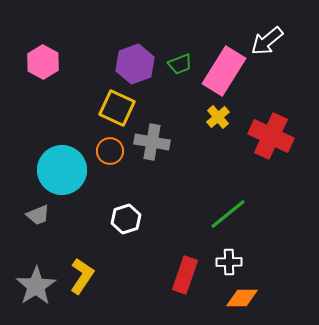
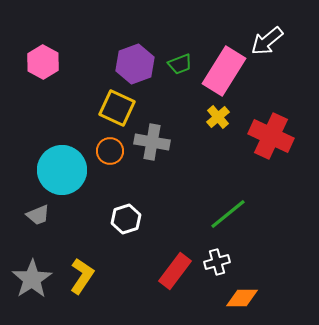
white cross: moved 12 px left; rotated 15 degrees counterclockwise
red rectangle: moved 10 px left, 4 px up; rotated 18 degrees clockwise
gray star: moved 4 px left, 7 px up
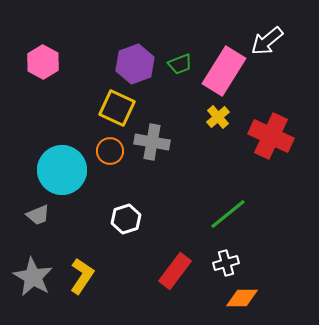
white cross: moved 9 px right, 1 px down
gray star: moved 1 px right, 2 px up; rotated 9 degrees counterclockwise
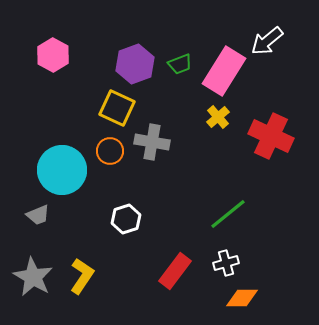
pink hexagon: moved 10 px right, 7 px up
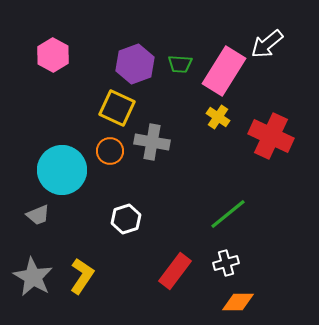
white arrow: moved 3 px down
green trapezoid: rotated 25 degrees clockwise
yellow cross: rotated 15 degrees counterclockwise
orange diamond: moved 4 px left, 4 px down
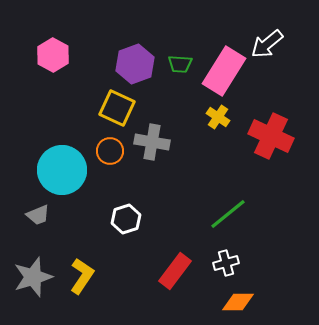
gray star: rotated 24 degrees clockwise
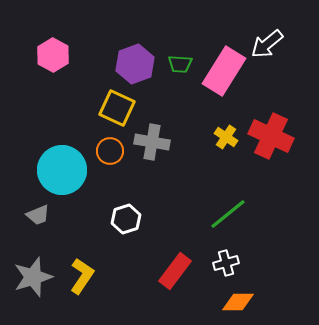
yellow cross: moved 8 px right, 20 px down
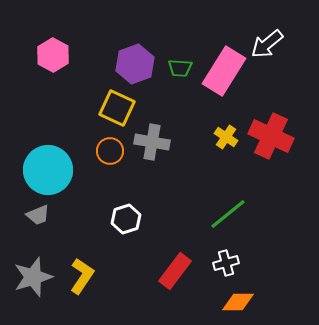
green trapezoid: moved 4 px down
cyan circle: moved 14 px left
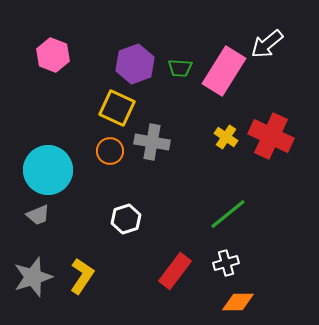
pink hexagon: rotated 8 degrees counterclockwise
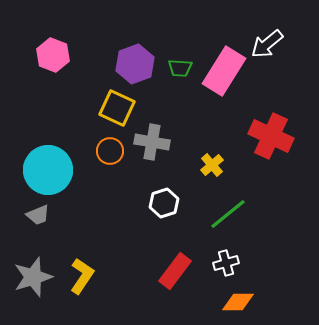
yellow cross: moved 14 px left, 28 px down; rotated 15 degrees clockwise
white hexagon: moved 38 px right, 16 px up
